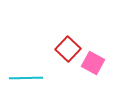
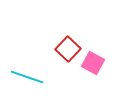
cyan line: moved 1 px right, 1 px up; rotated 20 degrees clockwise
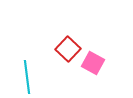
cyan line: rotated 64 degrees clockwise
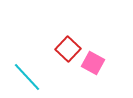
cyan line: rotated 36 degrees counterclockwise
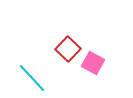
cyan line: moved 5 px right, 1 px down
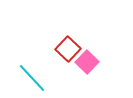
pink square: moved 6 px left, 1 px up; rotated 15 degrees clockwise
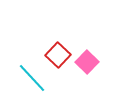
red square: moved 10 px left, 6 px down
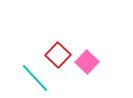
cyan line: moved 3 px right
